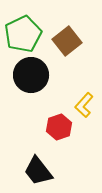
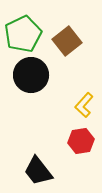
red hexagon: moved 22 px right, 14 px down; rotated 10 degrees clockwise
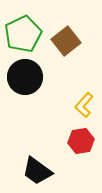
brown square: moved 1 px left
black circle: moved 6 px left, 2 px down
black trapezoid: moved 1 px left; rotated 16 degrees counterclockwise
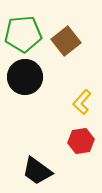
green pentagon: rotated 21 degrees clockwise
yellow L-shape: moved 2 px left, 3 px up
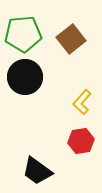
brown square: moved 5 px right, 2 px up
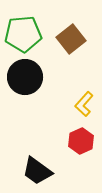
yellow L-shape: moved 2 px right, 2 px down
red hexagon: rotated 15 degrees counterclockwise
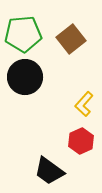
black trapezoid: moved 12 px right
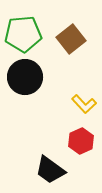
yellow L-shape: rotated 85 degrees counterclockwise
black trapezoid: moved 1 px right, 1 px up
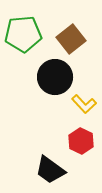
black circle: moved 30 px right
red hexagon: rotated 10 degrees counterclockwise
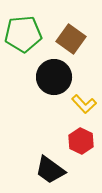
brown square: rotated 16 degrees counterclockwise
black circle: moved 1 px left
